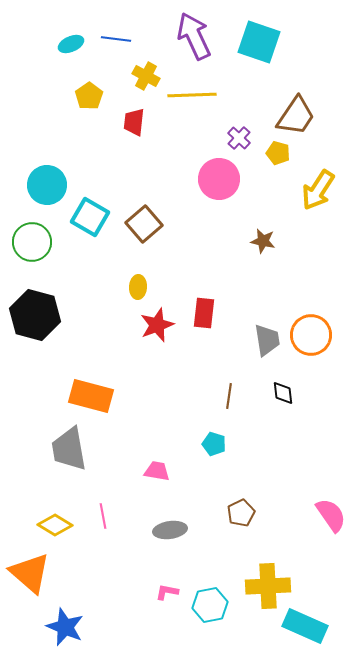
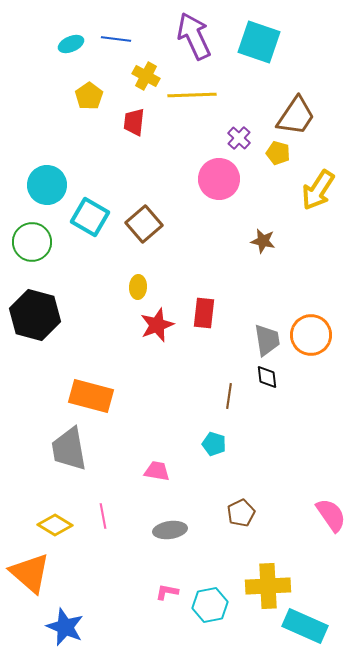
black diamond at (283, 393): moved 16 px left, 16 px up
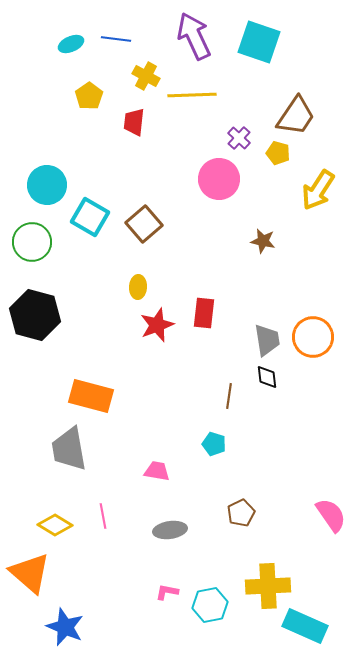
orange circle at (311, 335): moved 2 px right, 2 px down
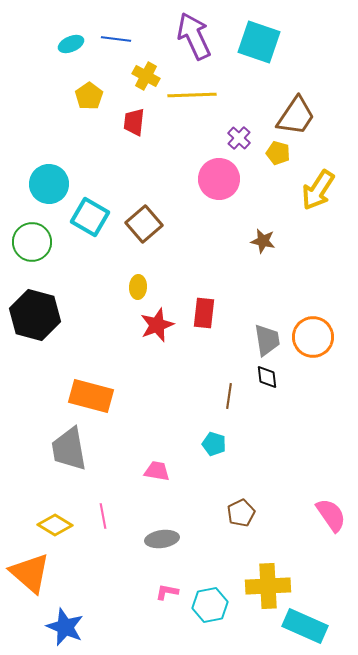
cyan circle at (47, 185): moved 2 px right, 1 px up
gray ellipse at (170, 530): moved 8 px left, 9 px down
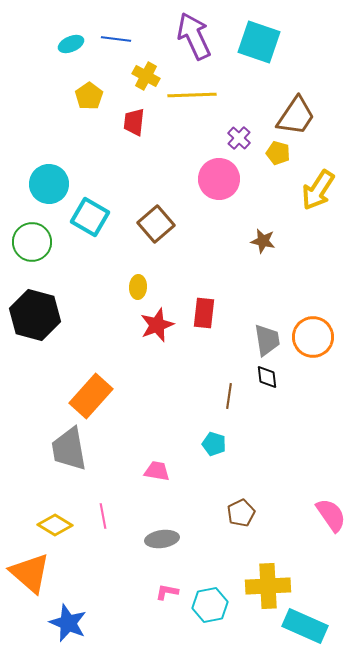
brown square at (144, 224): moved 12 px right
orange rectangle at (91, 396): rotated 63 degrees counterclockwise
blue star at (65, 627): moved 3 px right, 4 px up
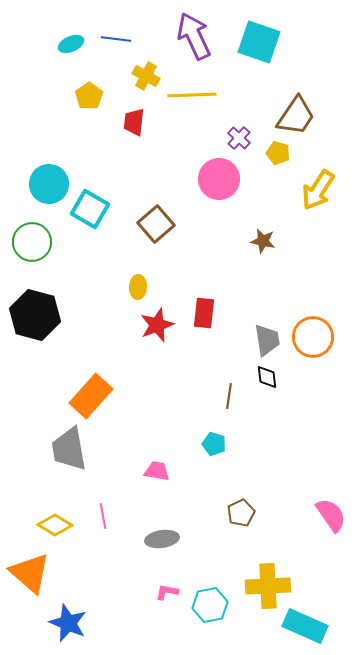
cyan square at (90, 217): moved 8 px up
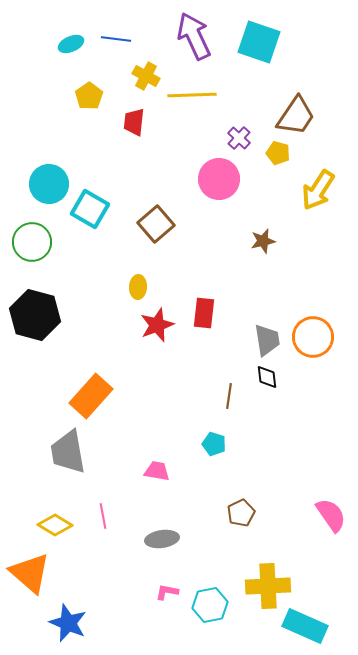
brown star at (263, 241): rotated 25 degrees counterclockwise
gray trapezoid at (69, 449): moved 1 px left, 3 px down
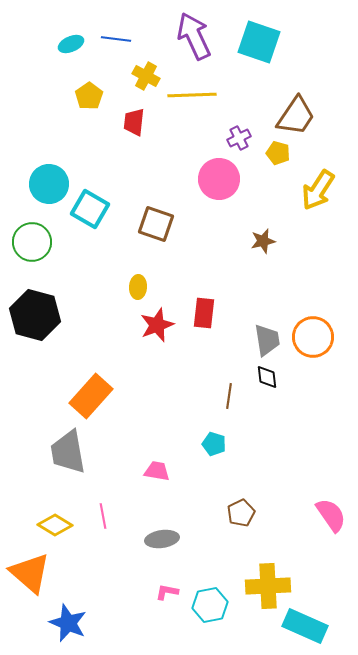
purple cross at (239, 138): rotated 20 degrees clockwise
brown square at (156, 224): rotated 30 degrees counterclockwise
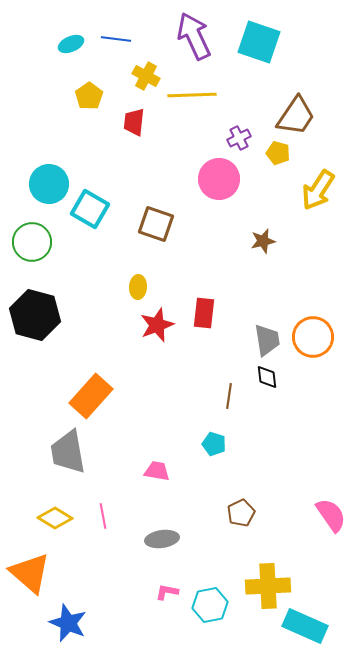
yellow diamond at (55, 525): moved 7 px up
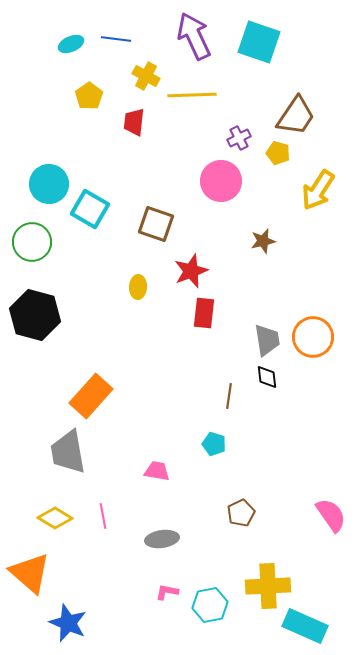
pink circle at (219, 179): moved 2 px right, 2 px down
red star at (157, 325): moved 34 px right, 54 px up
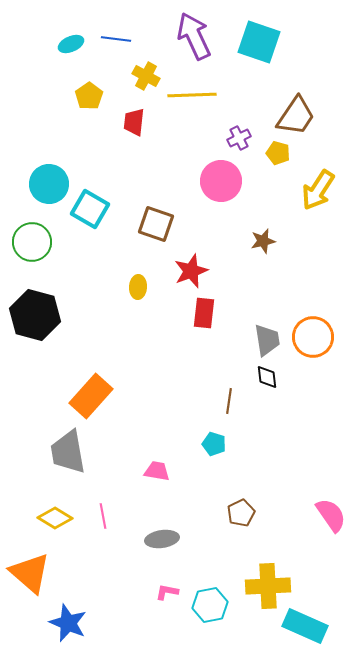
brown line at (229, 396): moved 5 px down
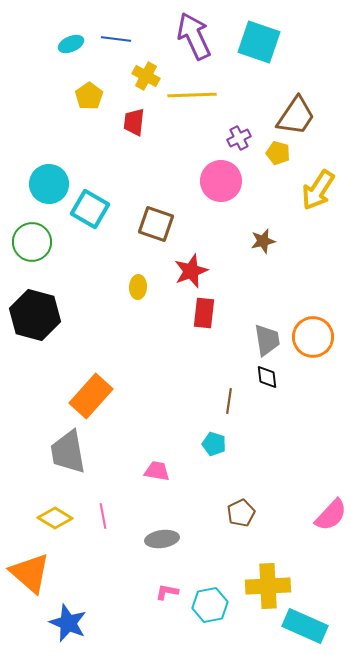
pink semicircle at (331, 515): rotated 78 degrees clockwise
